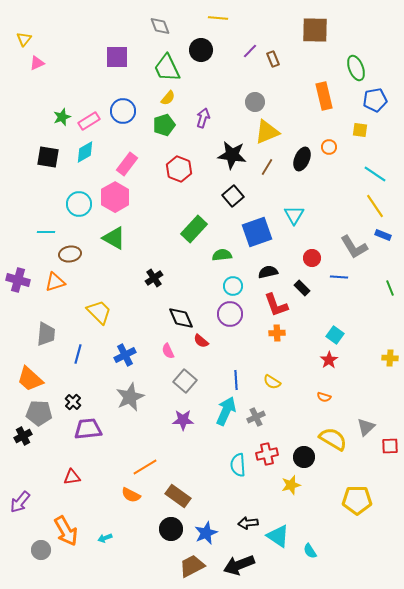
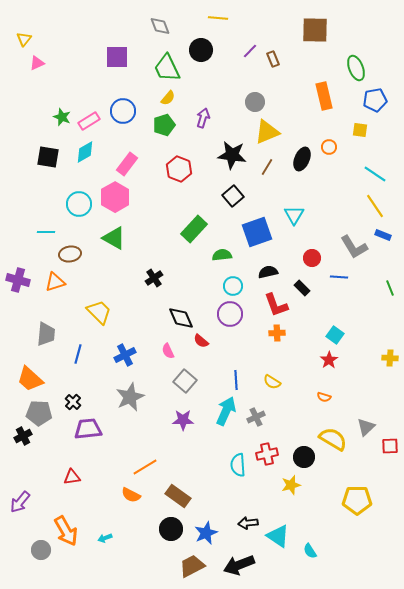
green star at (62, 117): rotated 30 degrees counterclockwise
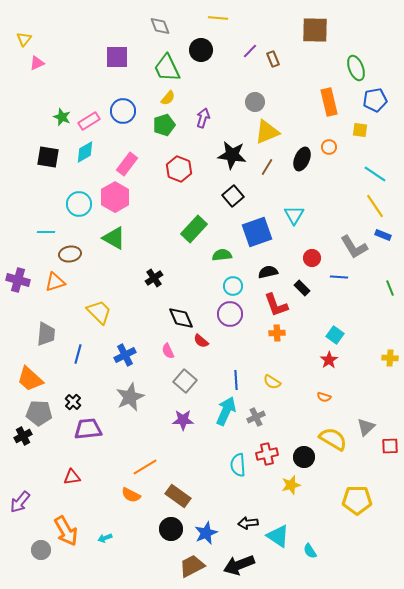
orange rectangle at (324, 96): moved 5 px right, 6 px down
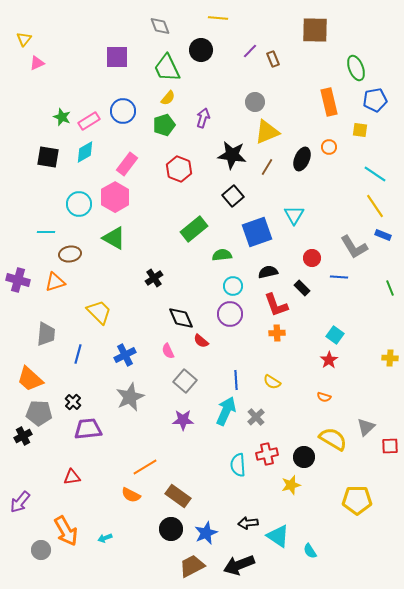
green rectangle at (194, 229): rotated 8 degrees clockwise
gray cross at (256, 417): rotated 18 degrees counterclockwise
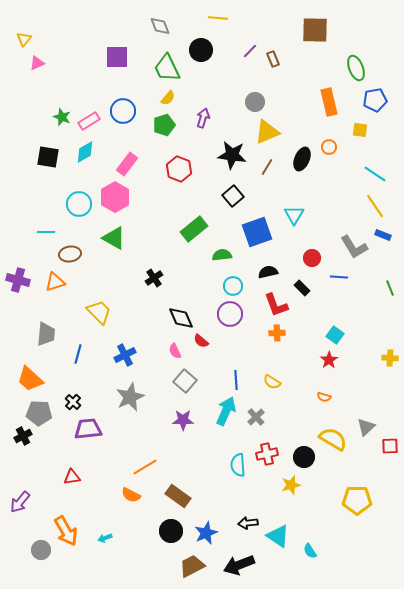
pink semicircle at (168, 351): moved 7 px right
black circle at (171, 529): moved 2 px down
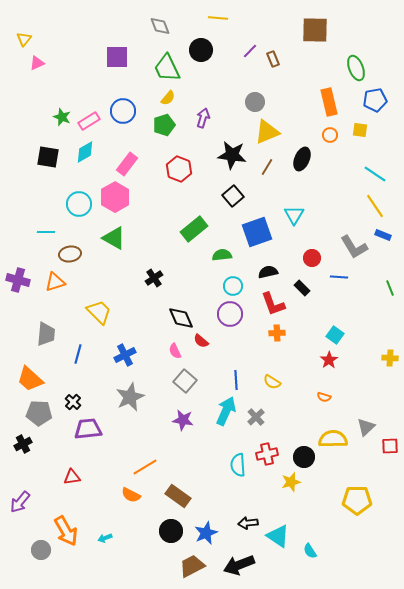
orange circle at (329, 147): moved 1 px right, 12 px up
red L-shape at (276, 305): moved 3 px left, 1 px up
purple star at (183, 420): rotated 10 degrees clockwise
black cross at (23, 436): moved 8 px down
yellow semicircle at (333, 439): rotated 32 degrees counterclockwise
yellow star at (291, 485): moved 3 px up
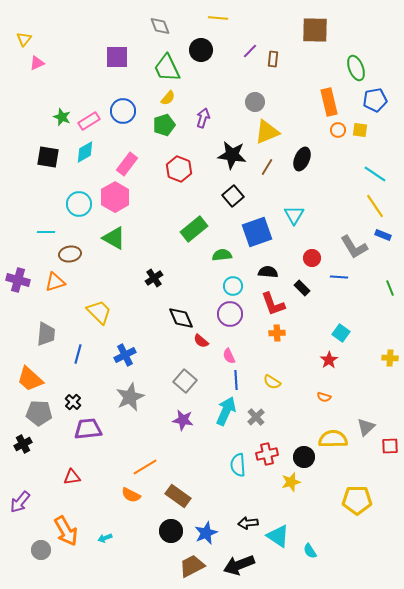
brown rectangle at (273, 59): rotated 28 degrees clockwise
orange circle at (330, 135): moved 8 px right, 5 px up
black semicircle at (268, 272): rotated 18 degrees clockwise
cyan square at (335, 335): moved 6 px right, 2 px up
pink semicircle at (175, 351): moved 54 px right, 5 px down
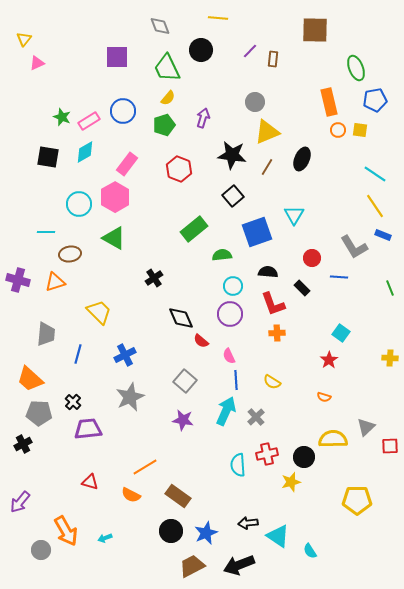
red triangle at (72, 477): moved 18 px right, 5 px down; rotated 24 degrees clockwise
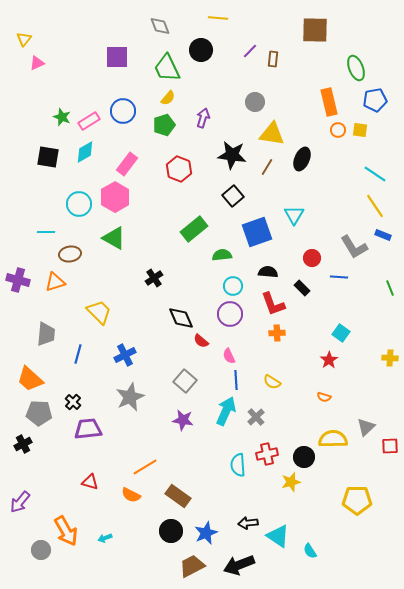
yellow triangle at (267, 132): moved 5 px right, 2 px down; rotated 32 degrees clockwise
